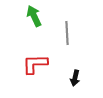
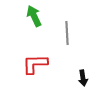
black arrow: moved 8 px right; rotated 21 degrees counterclockwise
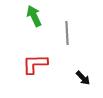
black arrow: rotated 35 degrees counterclockwise
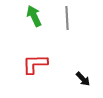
gray line: moved 15 px up
black arrow: moved 1 px down
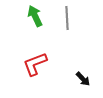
green arrow: moved 1 px right
red L-shape: rotated 20 degrees counterclockwise
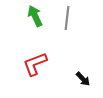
gray line: rotated 10 degrees clockwise
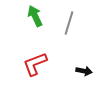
gray line: moved 2 px right, 5 px down; rotated 10 degrees clockwise
black arrow: moved 1 px right, 8 px up; rotated 35 degrees counterclockwise
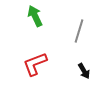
gray line: moved 10 px right, 8 px down
black arrow: rotated 49 degrees clockwise
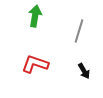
green arrow: rotated 35 degrees clockwise
red L-shape: rotated 40 degrees clockwise
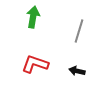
green arrow: moved 2 px left, 1 px down
black arrow: moved 7 px left; rotated 133 degrees clockwise
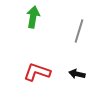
red L-shape: moved 2 px right, 8 px down
black arrow: moved 3 px down
